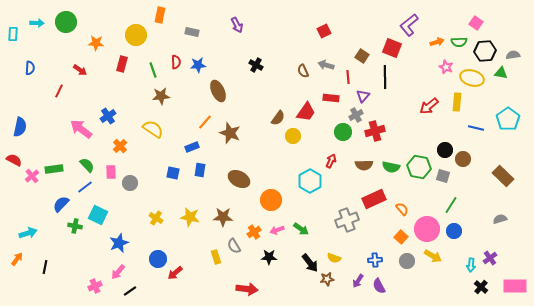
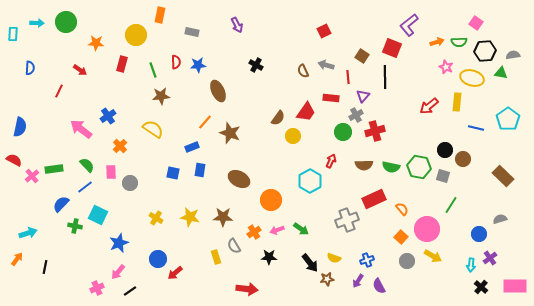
blue circle at (454, 231): moved 25 px right, 3 px down
blue cross at (375, 260): moved 8 px left; rotated 16 degrees counterclockwise
pink cross at (95, 286): moved 2 px right, 2 px down
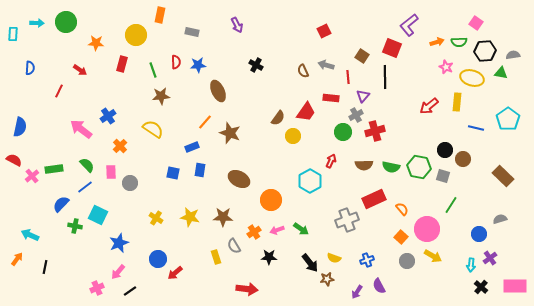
cyan arrow at (28, 233): moved 2 px right, 2 px down; rotated 138 degrees counterclockwise
purple arrow at (358, 281): moved 1 px left, 11 px down
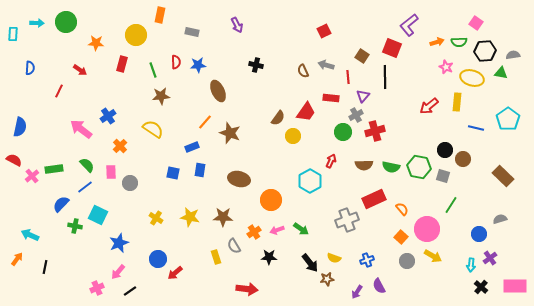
black cross at (256, 65): rotated 16 degrees counterclockwise
brown ellipse at (239, 179): rotated 15 degrees counterclockwise
